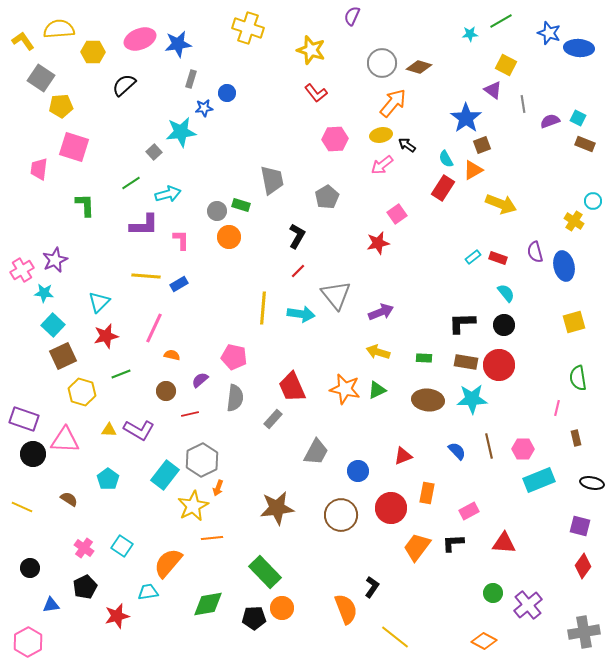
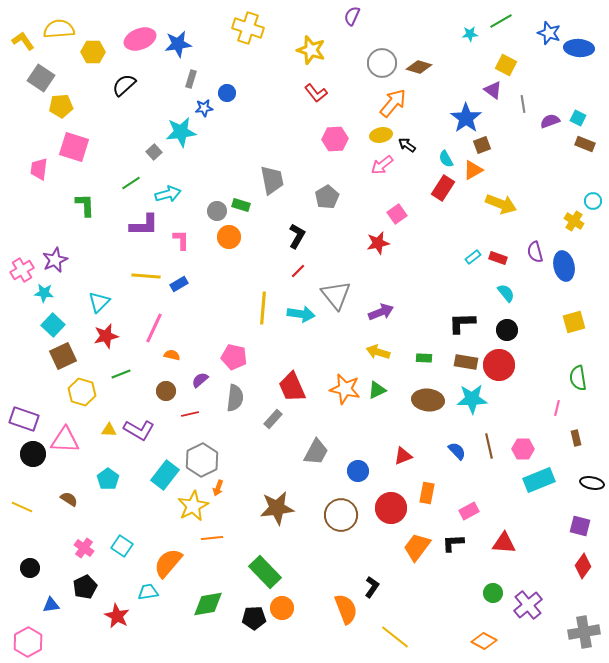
black circle at (504, 325): moved 3 px right, 5 px down
red star at (117, 616): rotated 30 degrees counterclockwise
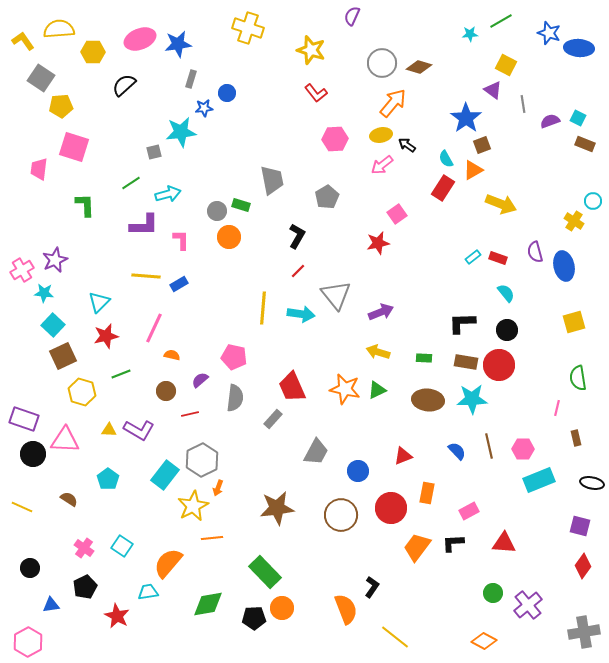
gray square at (154, 152): rotated 28 degrees clockwise
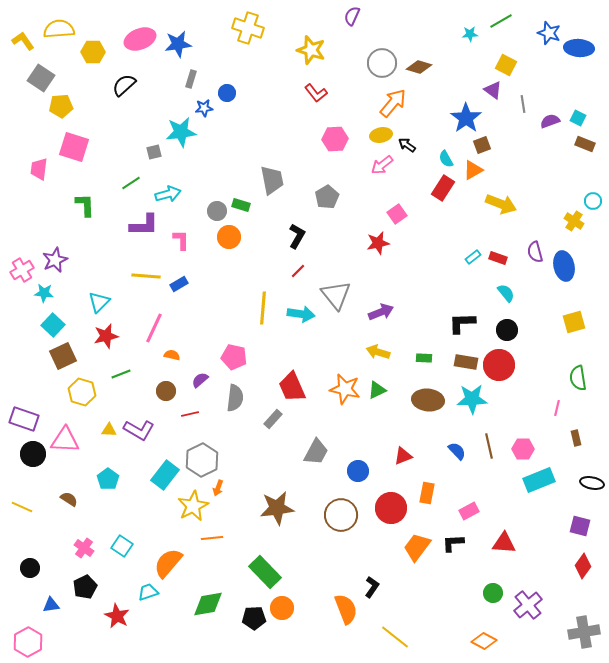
cyan trapezoid at (148, 592): rotated 10 degrees counterclockwise
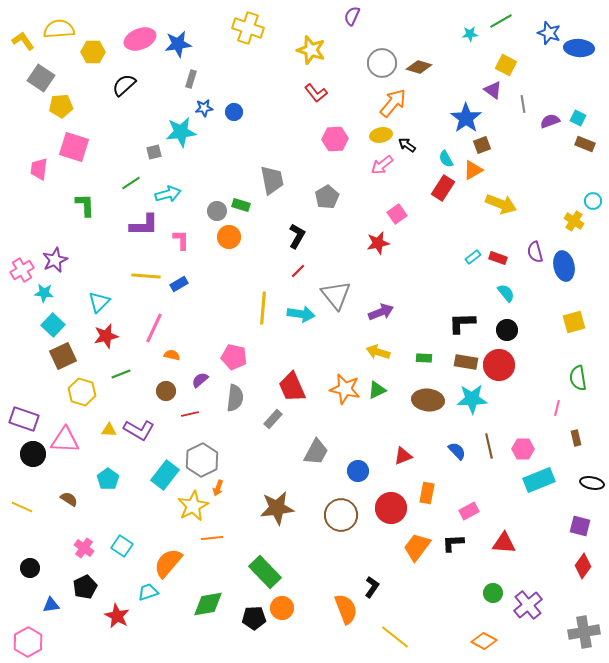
blue circle at (227, 93): moved 7 px right, 19 px down
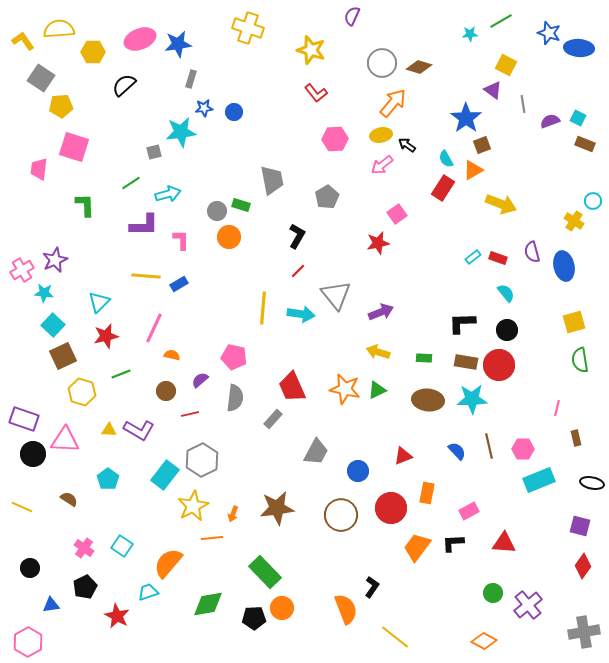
purple semicircle at (535, 252): moved 3 px left
green semicircle at (578, 378): moved 2 px right, 18 px up
orange arrow at (218, 488): moved 15 px right, 26 px down
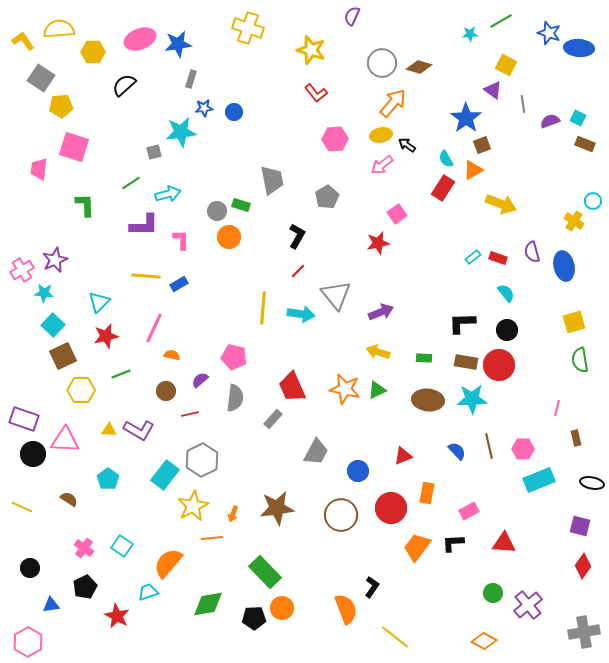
yellow hexagon at (82, 392): moved 1 px left, 2 px up; rotated 16 degrees counterclockwise
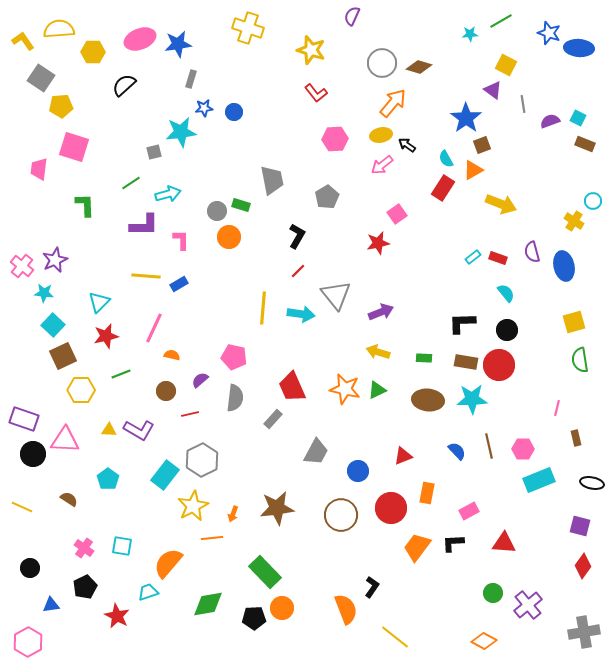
pink cross at (22, 270): moved 4 px up; rotated 20 degrees counterclockwise
cyan square at (122, 546): rotated 25 degrees counterclockwise
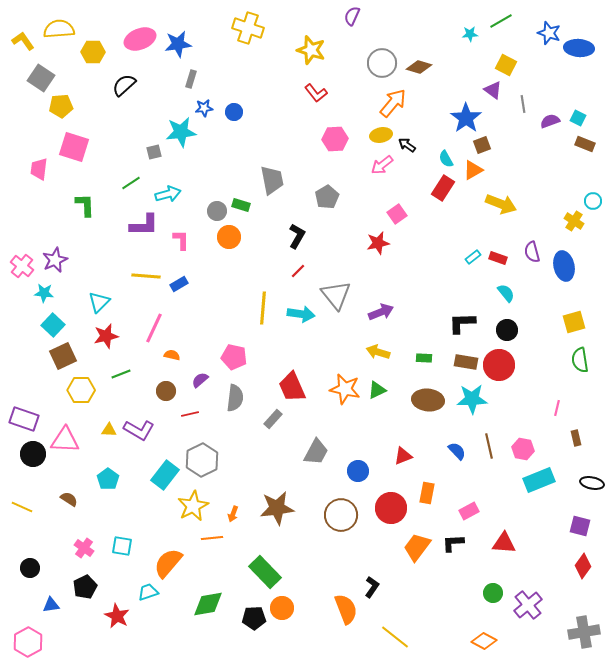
pink hexagon at (523, 449): rotated 10 degrees clockwise
